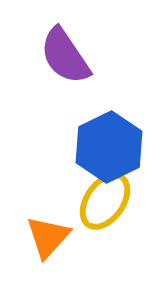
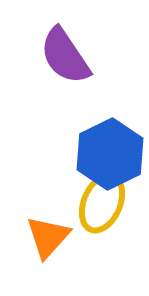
blue hexagon: moved 1 px right, 7 px down
yellow ellipse: moved 3 px left, 2 px down; rotated 12 degrees counterclockwise
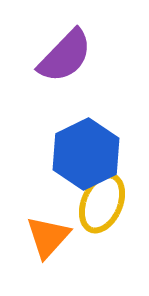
purple semicircle: rotated 102 degrees counterclockwise
blue hexagon: moved 24 px left
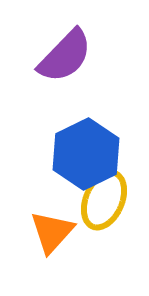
yellow ellipse: moved 2 px right, 3 px up
orange triangle: moved 4 px right, 5 px up
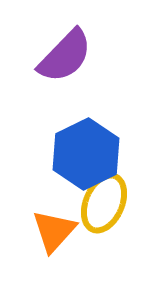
yellow ellipse: moved 3 px down
orange triangle: moved 2 px right, 1 px up
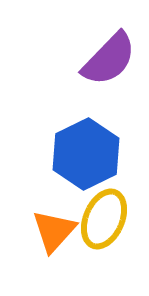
purple semicircle: moved 44 px right, 3 px down
yellow ellipse: moved 16 px down
